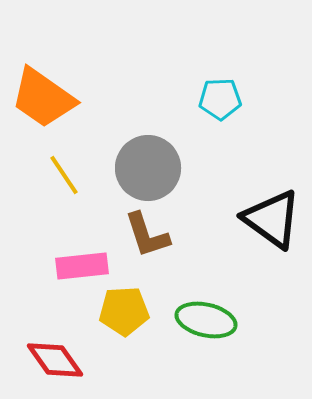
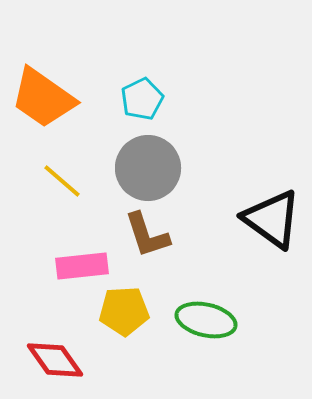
cyan pentagon: moved 78 px left; rotated 24 degrees counterclockwise
yellow line: moved 2 px left, 6 px down; rotated 15 degrees counterclockwise
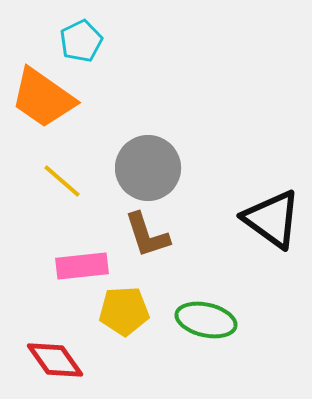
cyan pentagon: moved 61 px left, 58 px up
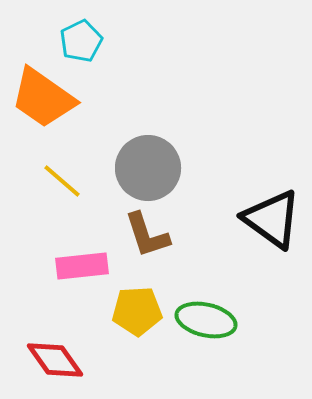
yellow pentagon: moved 13 px right
